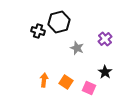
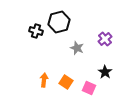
black cross: moved 2 px left
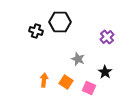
black hexagon: moved 1 px right; rotated 15 degrees clockwise
purple cross: moved 2 px right, 2 px up
gray star: moved 1 px right, 11 px down
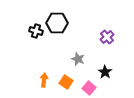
black hexagon: moved 3 px left, 1 px down
pink square: rotated 16 degrees clockwise
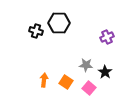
black hexagon: moved 2 px right
purple cross: rotated 16 degrees clockwise
gray star: moved 8 px right, 6 px down; rotated 16 degrees counterclockwise
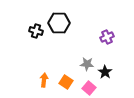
gray star: moved 1 px right, 1 px up
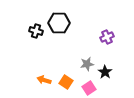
gray star: rotated 16 degrees counterclockwise
orange arrow: rotated 80 degrees counterclockwise
pink square: rotated 16 degrees clockwise
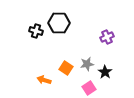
orange square: moved 14 px up
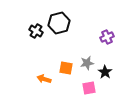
black hexagon: rotated 15 degrees counterclockwise
black cross: rotated 16 degrees clockwise
gray star: moved 1 px up
orange square: rotated 24 degrees counterclockwise
orange arrow: moved 1 px up
pink square: rotated 24 degrees clockwise
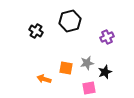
black hexagon: moved 11 px right, 2 px up
black star: rotated 16 degrees clockwise
